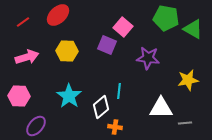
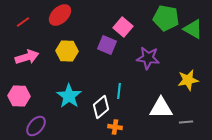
red ellipse: moved 2 px right
gray line: moved 1 px right, 1 px up
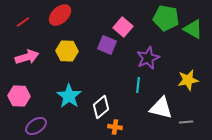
purple star: rotated 30 degrees counterclockwise
cyan line: moved 19 px right, 6 px up
white triangle: rotated 15 degrees clockwise
purple ellipse: rotated 15 degrees clockwise
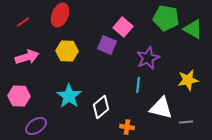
red ellipse: rotated 25 degrees counterclockwise
orange cross: moved 12 px right
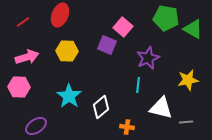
pink hexagon: moved 9 px up
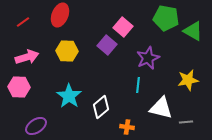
green triangle: moved 2 px down
purple square: rotated 18 degrees clockwise
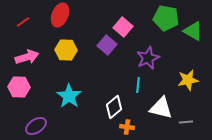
yellow hexagon: moved 1 px left, 1 px up
white diamond: moved 13 px right
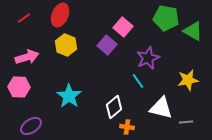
red line: moved 1 px right, 4 px up
yellow hexagon: moved 5 px up; rotated 20 degrees clockwise
cyan line: moved 4 px up; rotated 42 degrees counterclockwise
purple ellipse: moved 5 px left
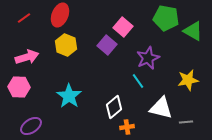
orange cross: rotated 16 degrees counterclockwise
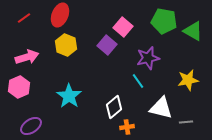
green pentagon: moved 2 px left, 3 px down
purple star: rotated 10 degrees clockwise
pink hexagon: rotated 25 degrees counterclockwise
